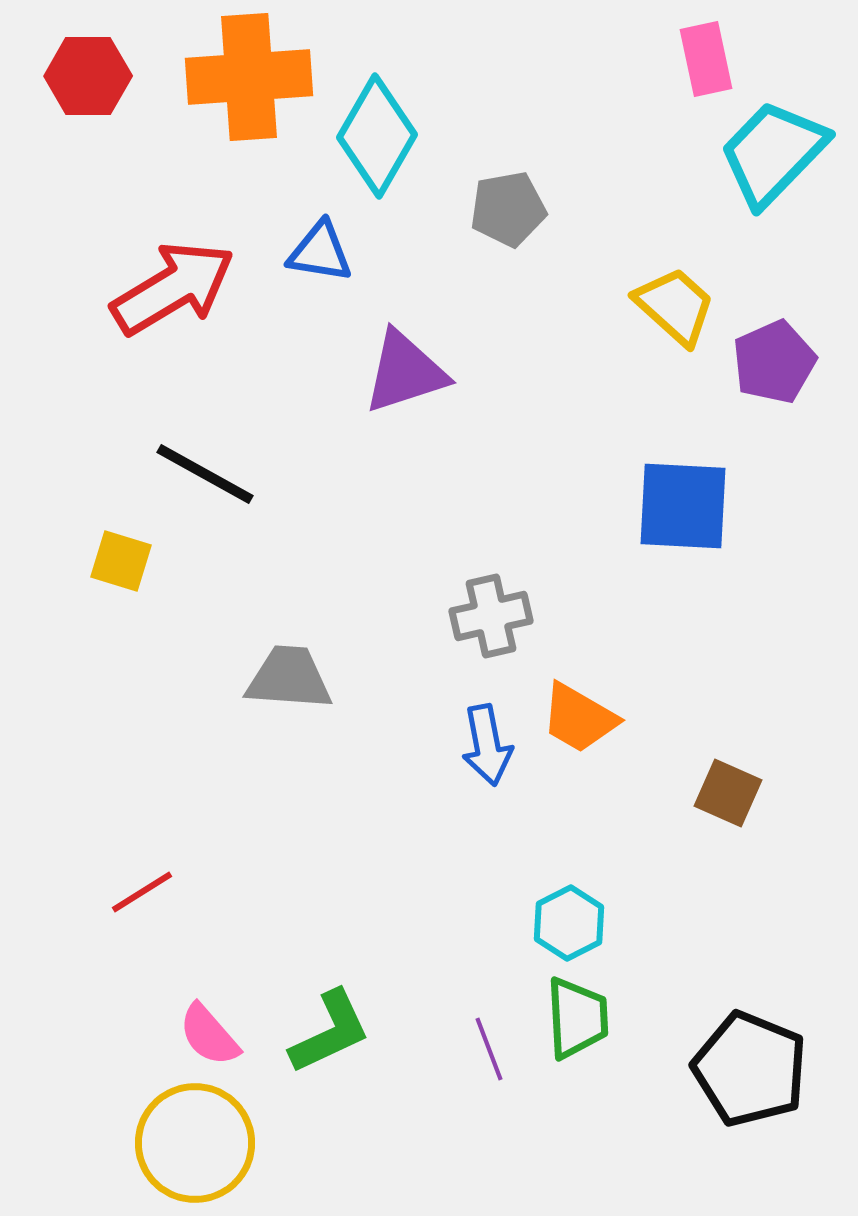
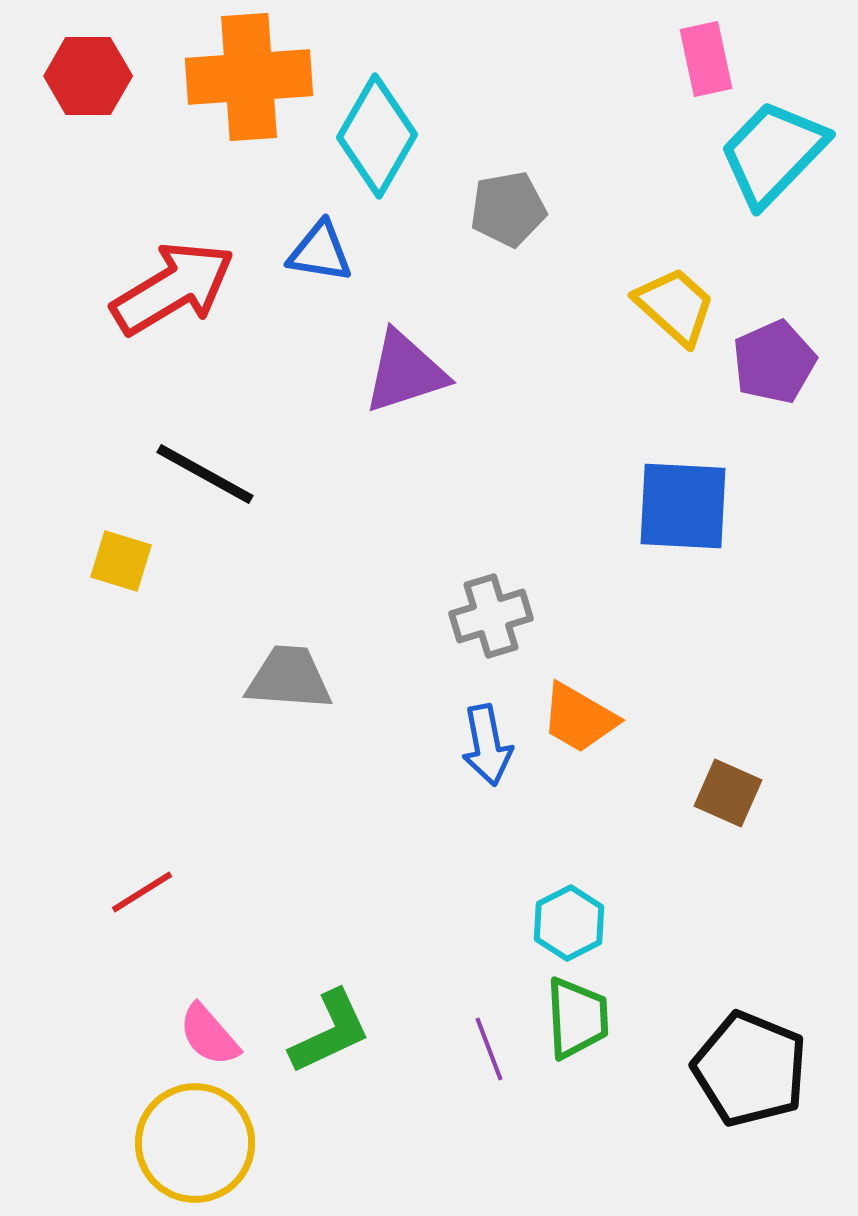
gray cross: rotated 4 degrees counterclockwise
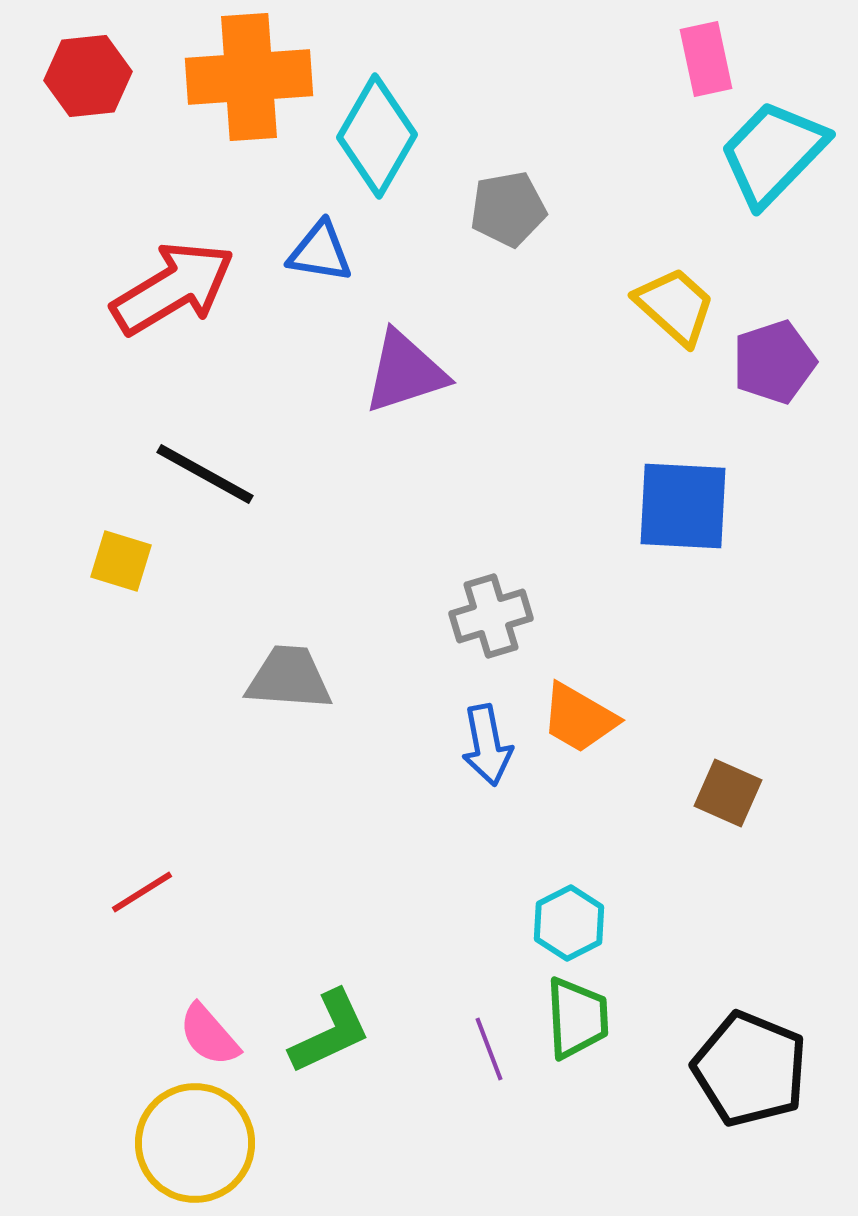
red hexagon: rotated 6 degrees counterclockwise
purple pentagon: rotated 6 degrees clockwise
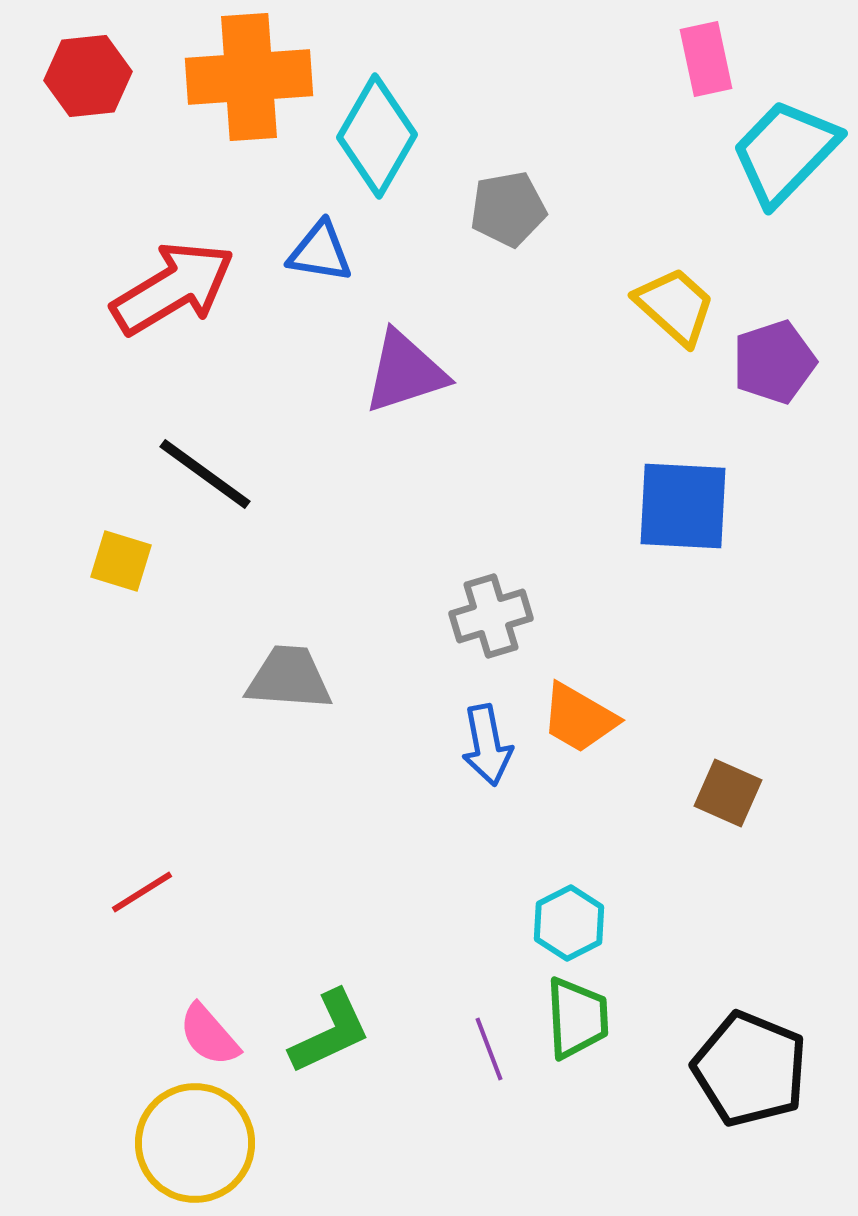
cyan trapezoid: moved 12 px right, 1 px up
black line: rotated 7 degrees clockwise
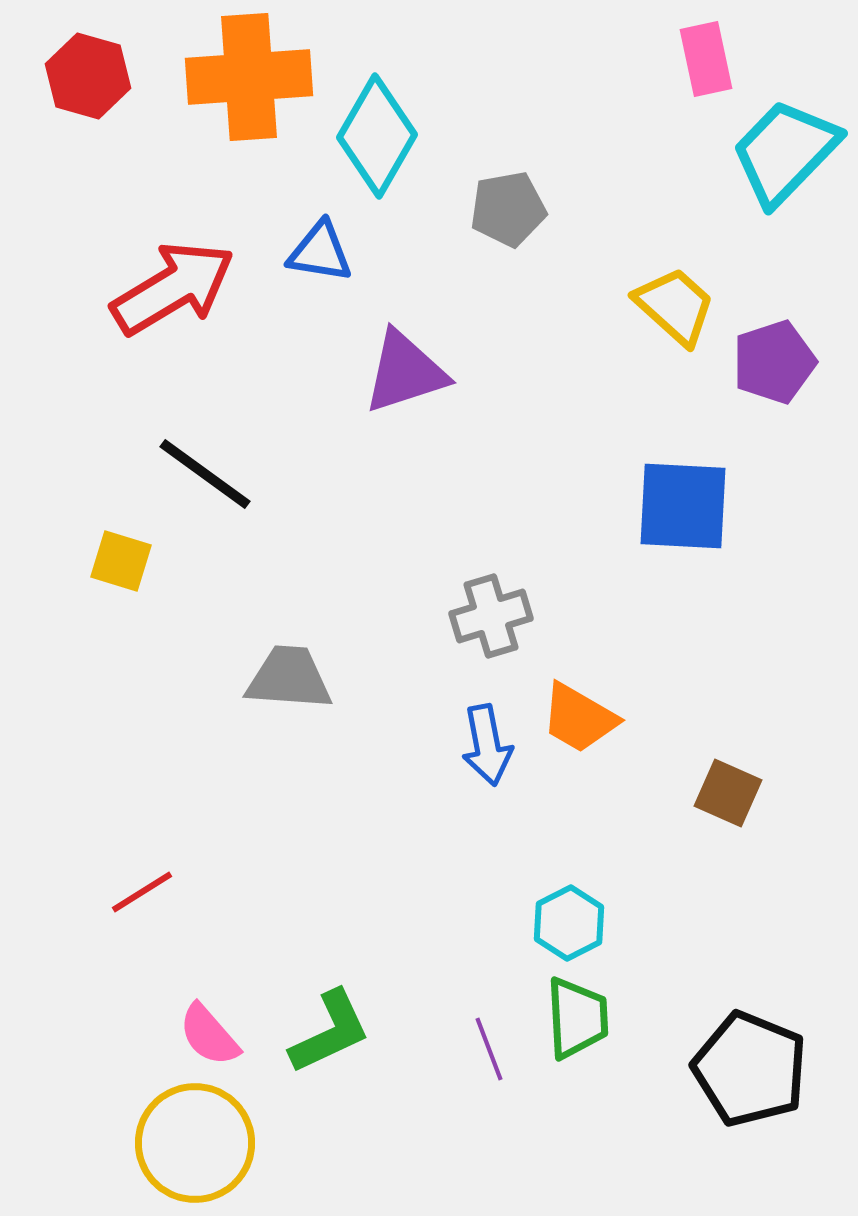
red hexagon: rotated 22 degrees clockwise
